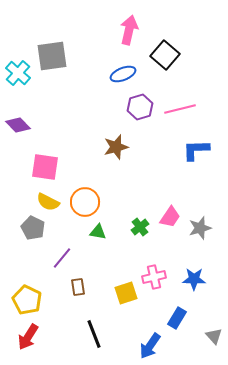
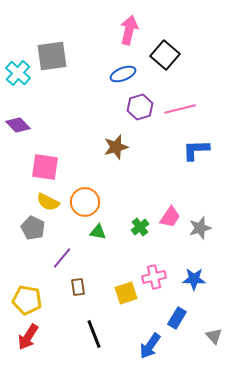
yellow pentagon: rotated 16 degrees counterclockwise
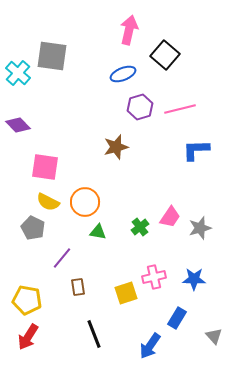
gray square: rotated 16 degrees clockwise
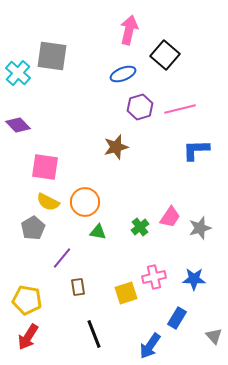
gray pentagon: rotated 15 degrees clockwise
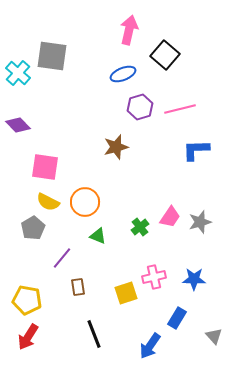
gray star: moved 6 px up
green triangle: moved 4 px down; rotated 12 degrees clockwise
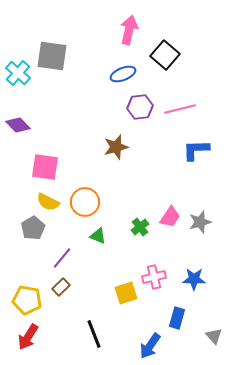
purple hexagon: rotated 10 degrees clockwise
brown rectangle: moved 17 px left; rotated 54 degrees clockwise
blue rectangle: rotated 15 degrees counterclockwise
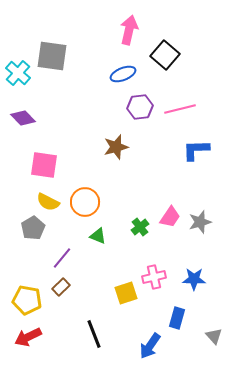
purple diamond: moved 5 px right, 7 px up
pink square: moved 1 px left, 2 px up
red arrow: rotated 32 degrees clockwise
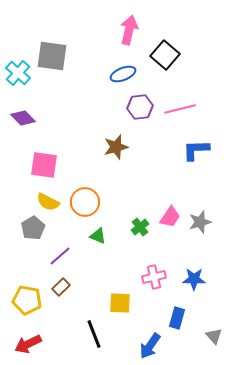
purple line: moved 2 px left, 2 px up; rotated 10 degrees clockwise
yellow square: moved 6 px left, 10 px down; rotated 20 degrees clockwise
red arrow: moved 7 px down
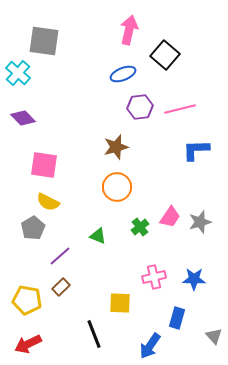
gray square: moved 8 px left, 15 px up
orange circle: moved 32 px right, 15 px up
